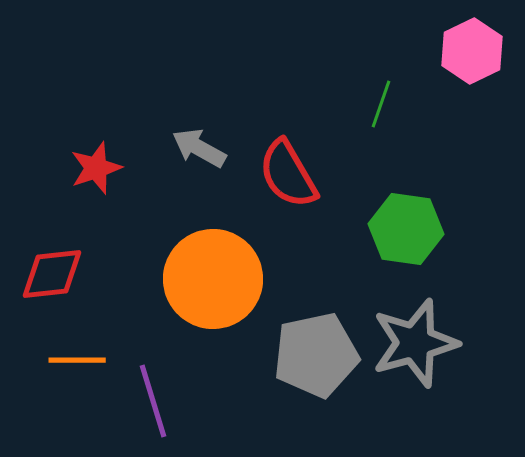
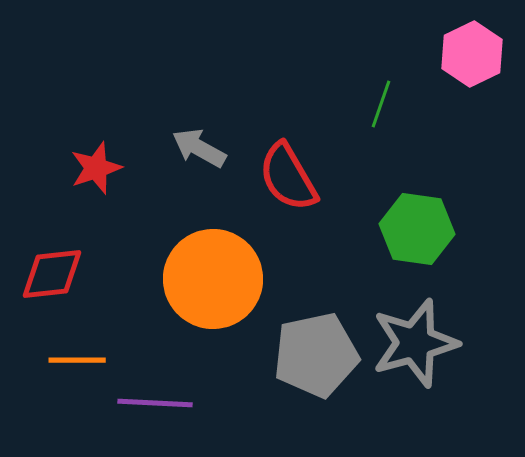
pink hexagon: moved 3 px down
red semicircle: moved 3 px down
green hexagon: moved 11 px right
purple line: moved 2 px right, 2 px down; rotated 70 degrees counterclockwise
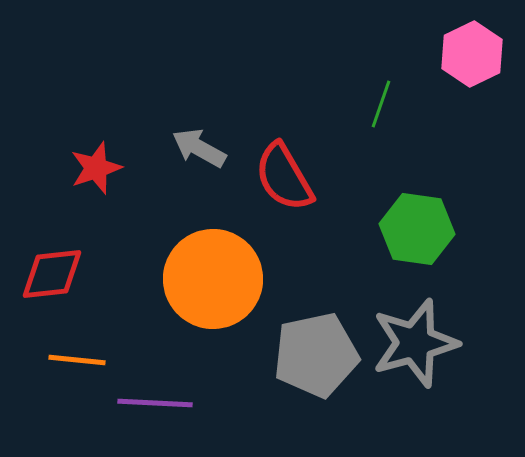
red semicircle: moved 4 px left
orange line: rotated 6 degrees clockwise
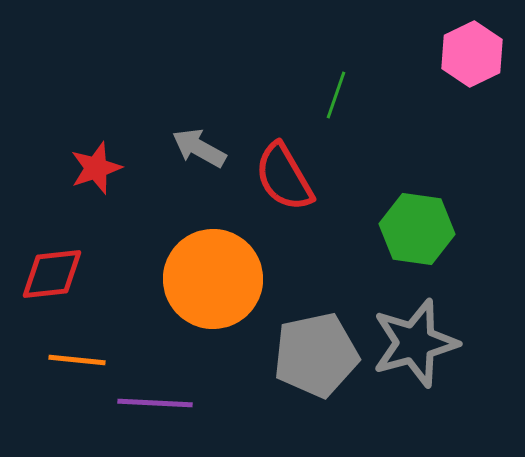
green line: moved 45 px left, 9 px up
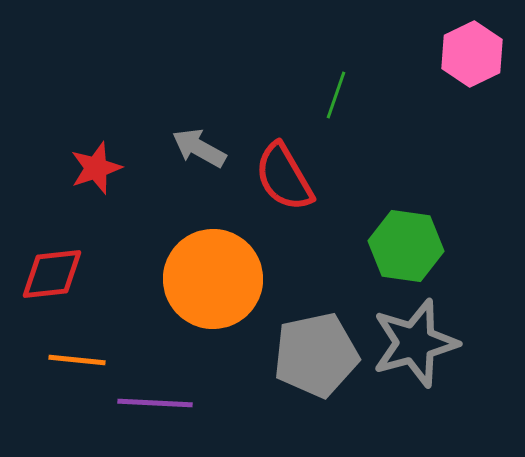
green hexagon: moved 11 px left, 17 px down
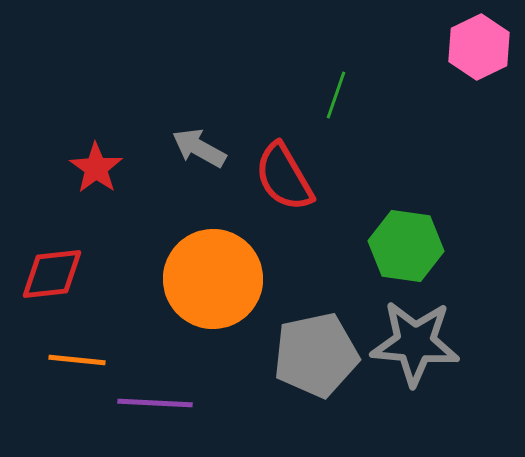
pink hexagon: moved 7 px right, 7 px up
red star: rotated 18 degrees counterclockwise
gray star: rotated 20 degrees clockwise
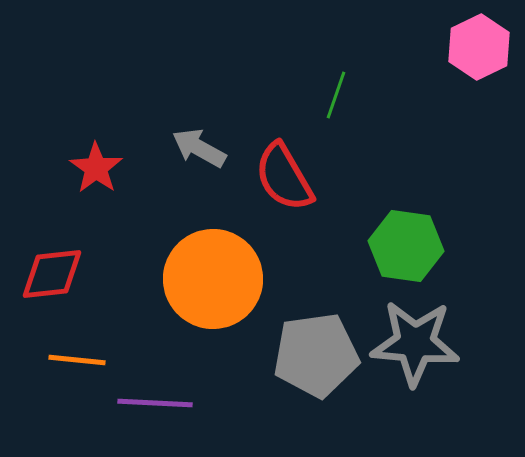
gray pentagon: rotated 4 degrees clockwise
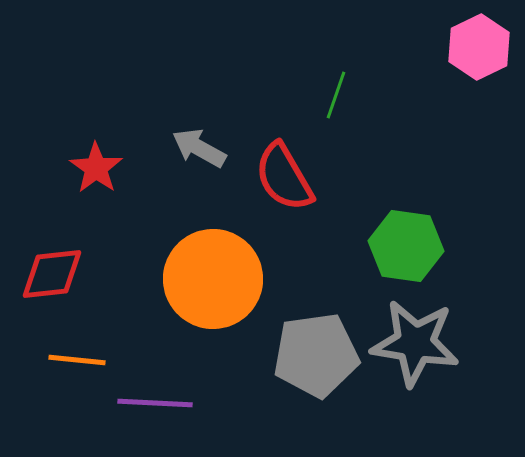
gray star: rotated 4 degrees clockwise
